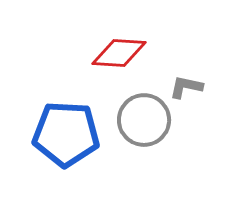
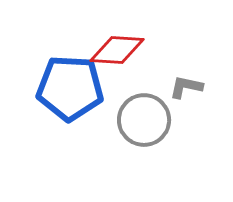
red diamond: moved 2 px left, 3 px up
blue pentagon: moved 4 px right, 46 px up
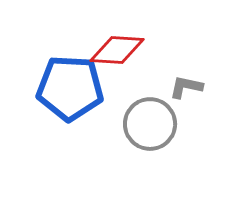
gray circle: moved 6 px right, 4 px down
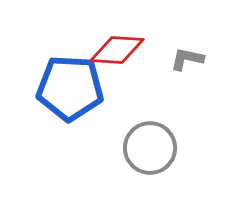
gray L-shape: moved 1 px right, 28 px up
gray circle: moved 24 px down
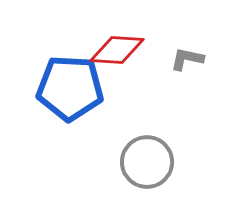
gray circle: moved 3 px left, 14 px down
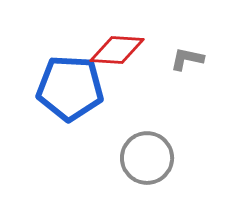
gray circle: moved 4 px up
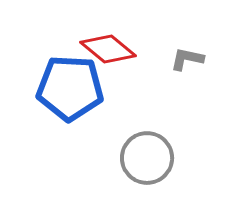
red diamond: moved 9 px left, 1 px up; rotated 36 degrees clockwise
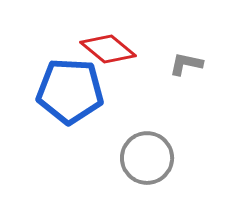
gray L-shape: moved 1 px left, 5 px down
blue pentagon: moved 3 px down
